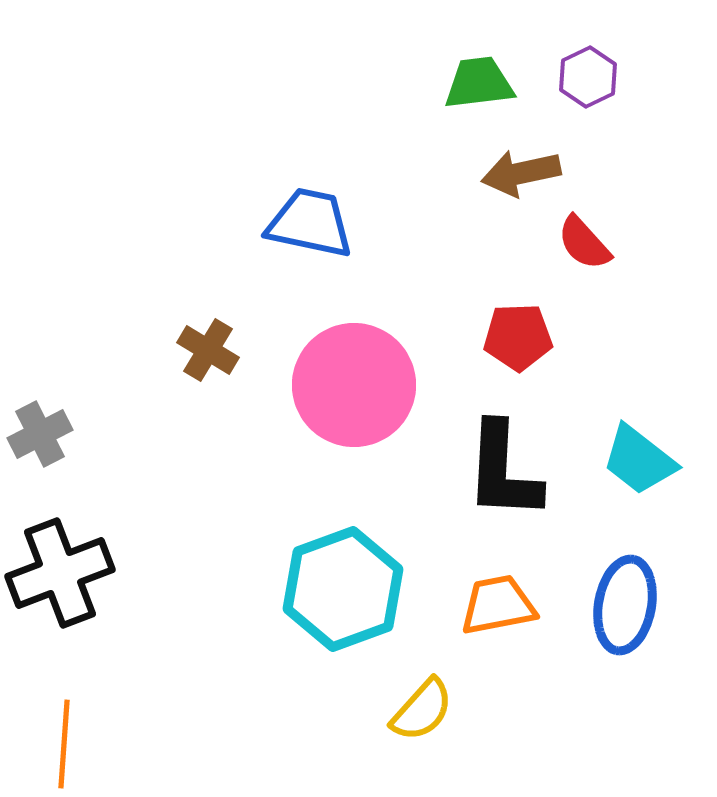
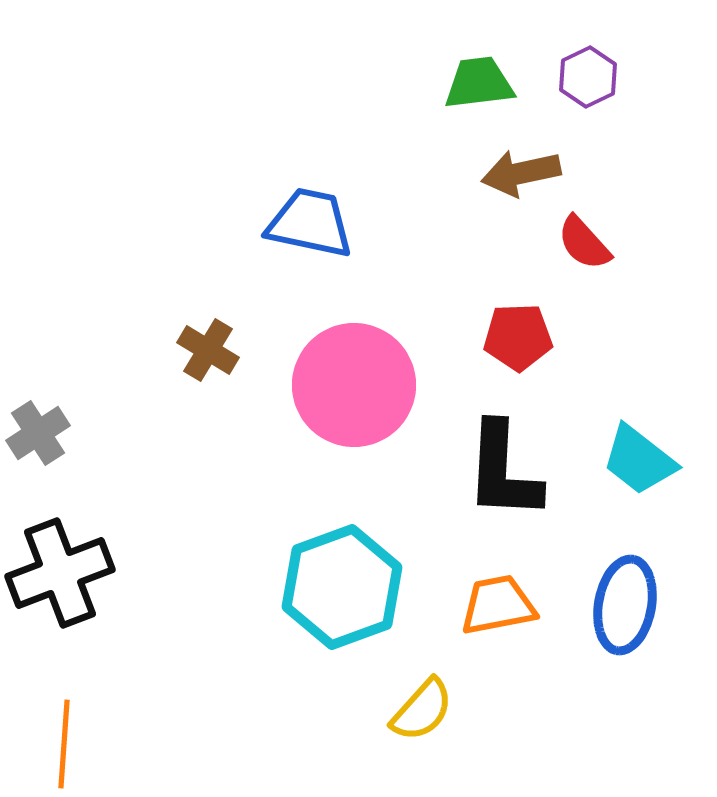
gray cross: moved 2 px left, 1 px up; rotated 6 degrees counterclockwise
cyan hexagon: moved 1 px left, 2 px up
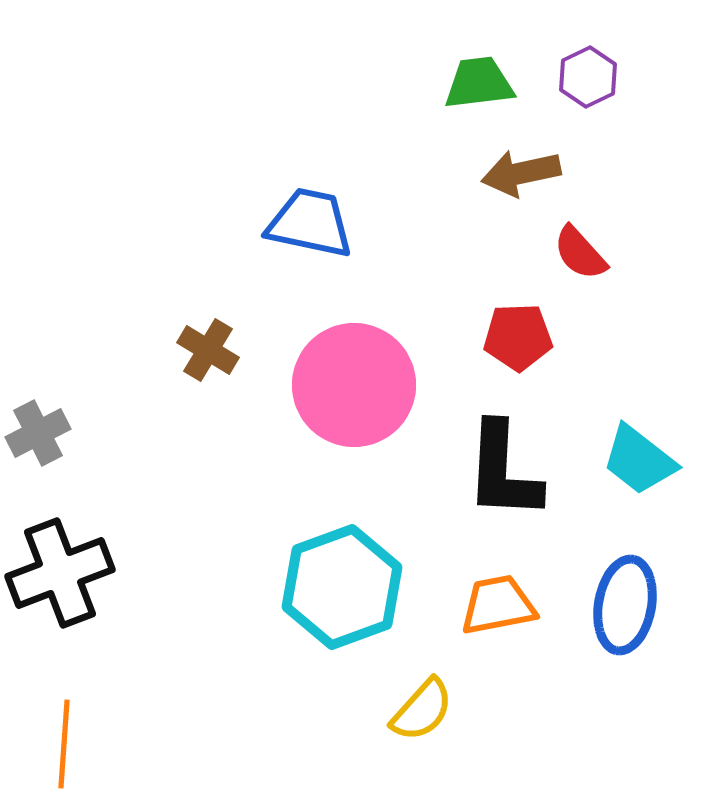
red semicircle: moved 4 px left, 10 px down
gray cross: rotated 6 degrees clockwise
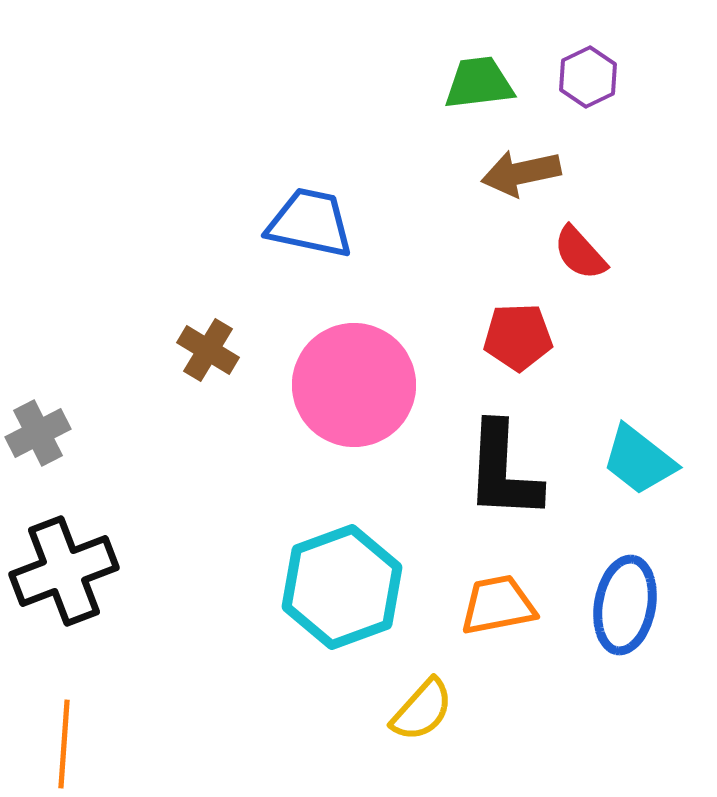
black cross: moved 4 px right, 2 px up
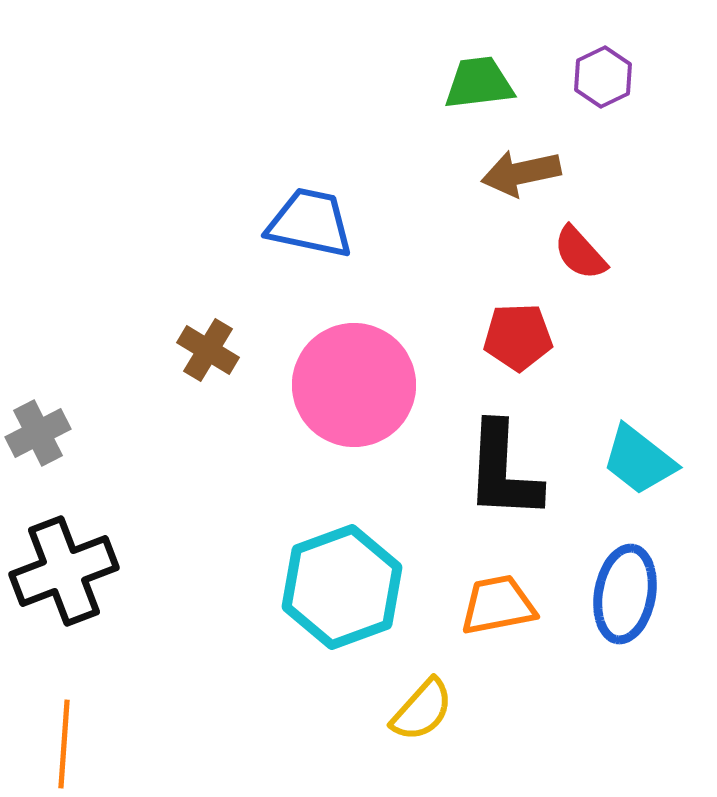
purple hexagon: moved 15 px right
blue ellipse: moved 11 px up
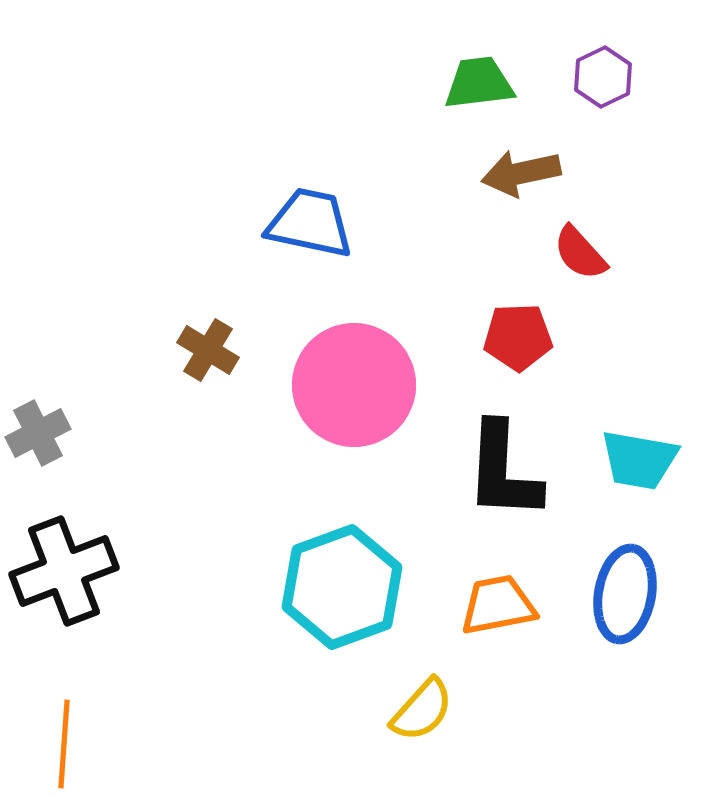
cyan trapezoid: rotated 28 degrees counterclockwise
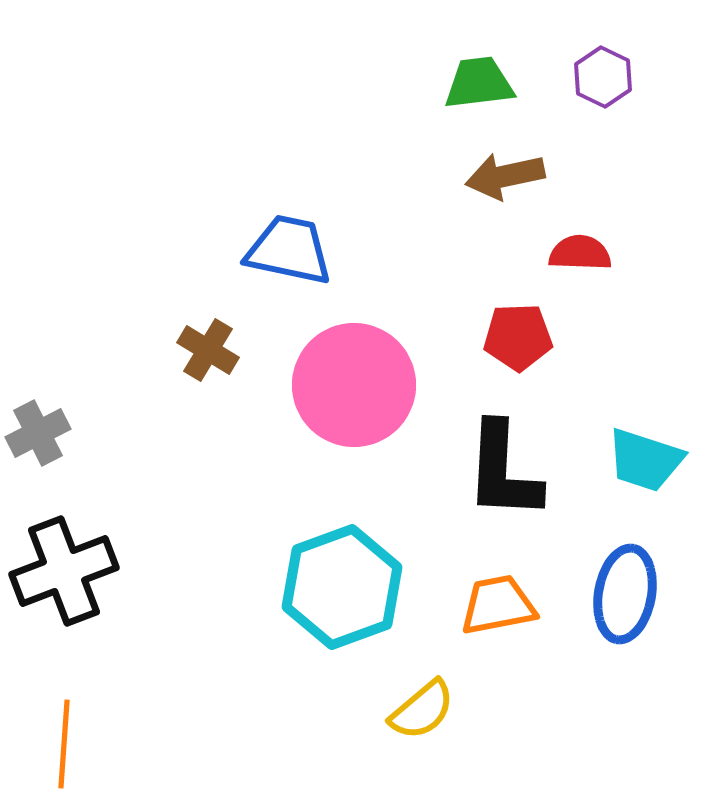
purple hexagon: rotated 8 degrees counterclockwise
brown arrow: moved 16 px left, 3 px down
blue trapezoid: moved 21 px left, 27 px down
red semicircle: rotated 134 degrees clockwise
cyan trapezoid: moved 6 px right; rotated 8 degrees clockwise
yellow semicircle: rotated 8 degrees clockwise
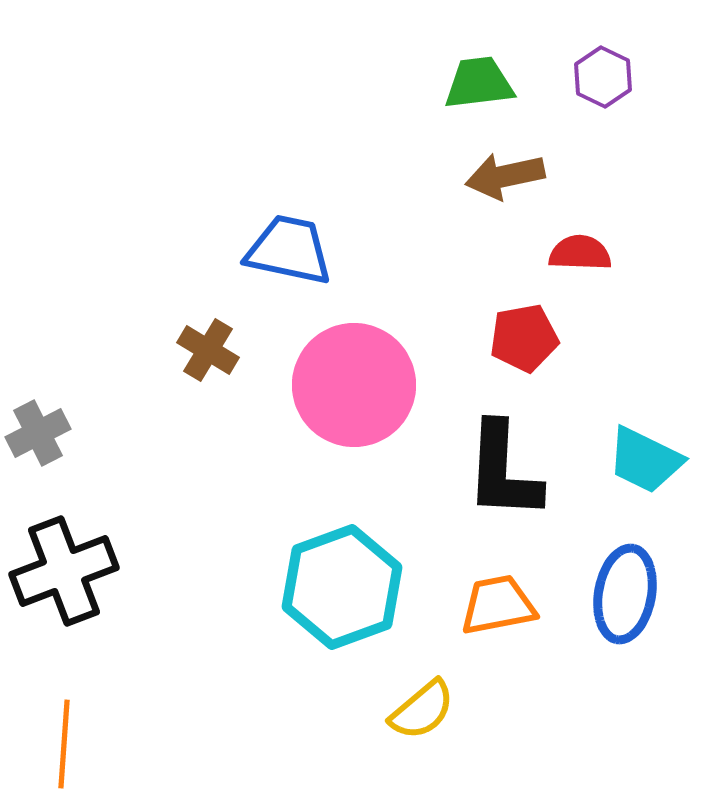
red pentagon: moved 6 px right, 1 px down; rotated 8 degrees counterclockwise
cyan trapezoid: rotated 8 degrees clockwise
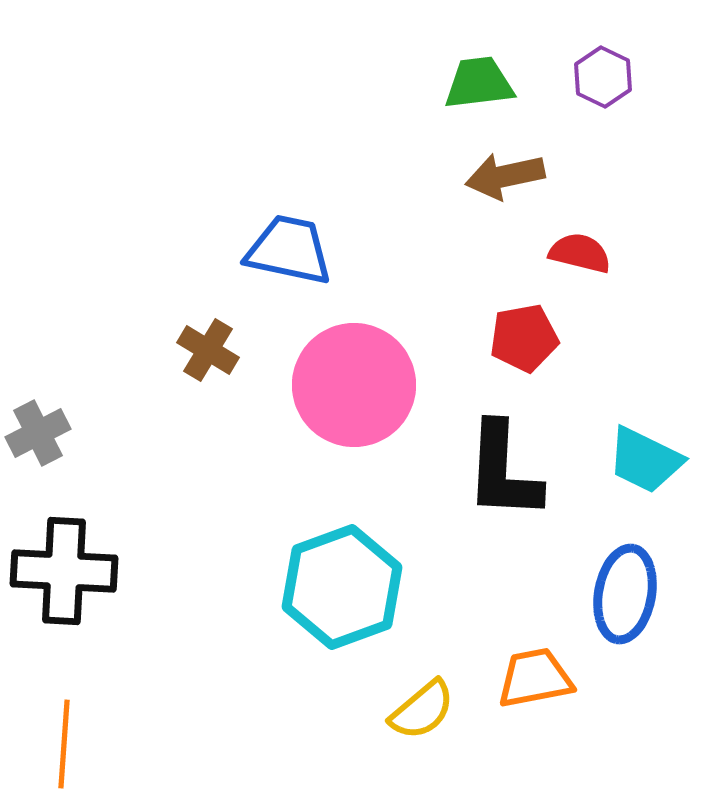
red semicircle: rotated 12 degrees clockwise
black cross: rotated 24 degrees clockwise
orange trapezoid: moved 37 px right, 73 px down
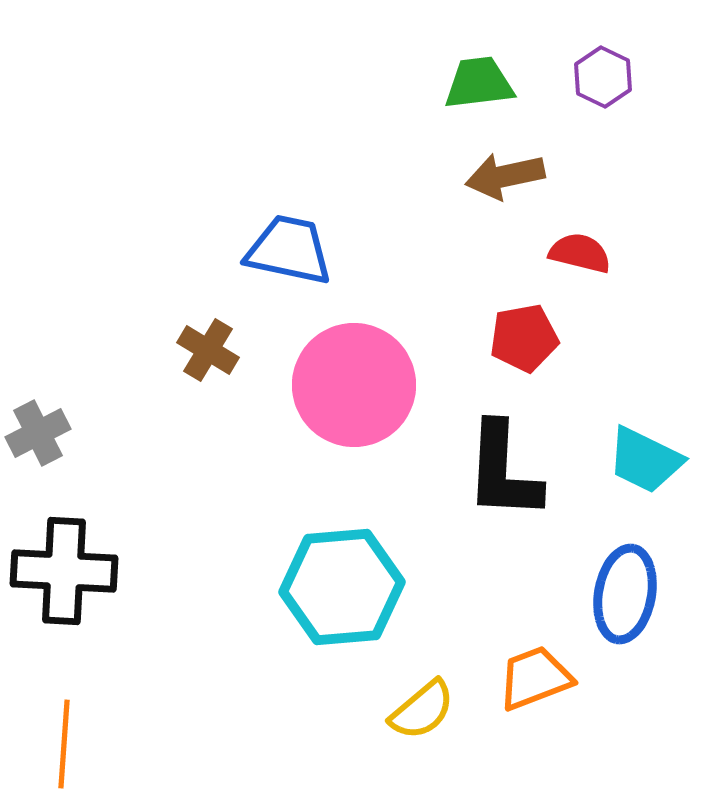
cyan hexagon: rotated 15 degrees clockwise
orange trapezoid: rotated 10 degrees counterclockwise
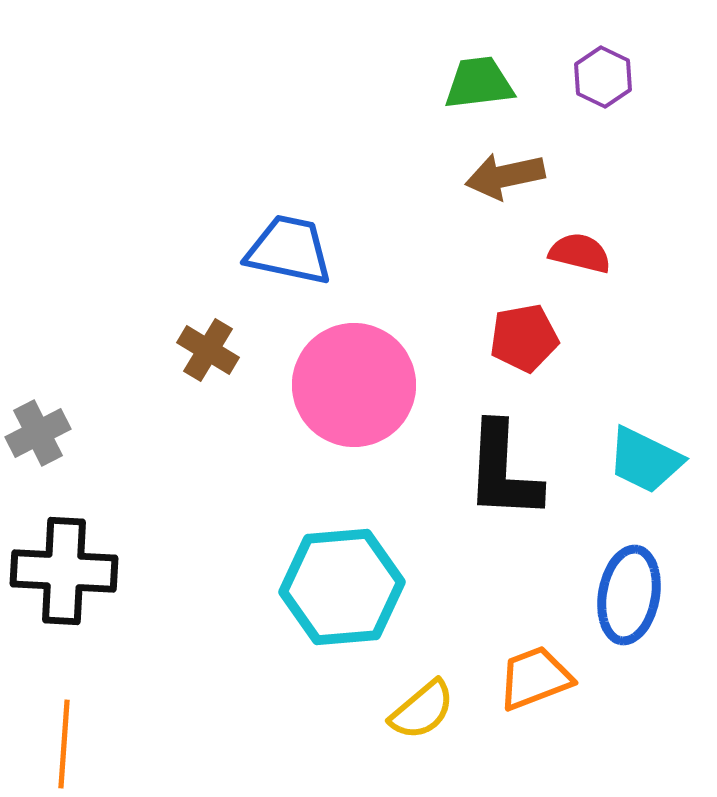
blue ellipse: moved 4 px right, 1 px down
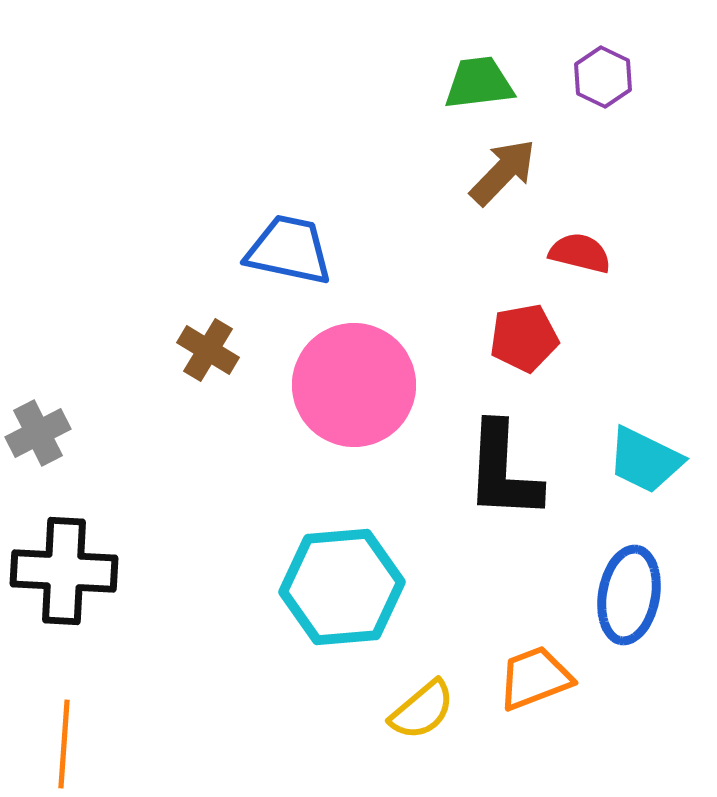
brown arrow: moved 2 px left, 4 px up; rotated 146 degrees clockwise
